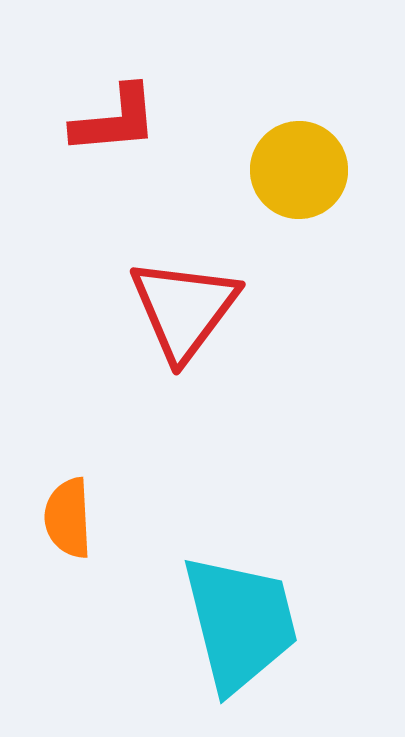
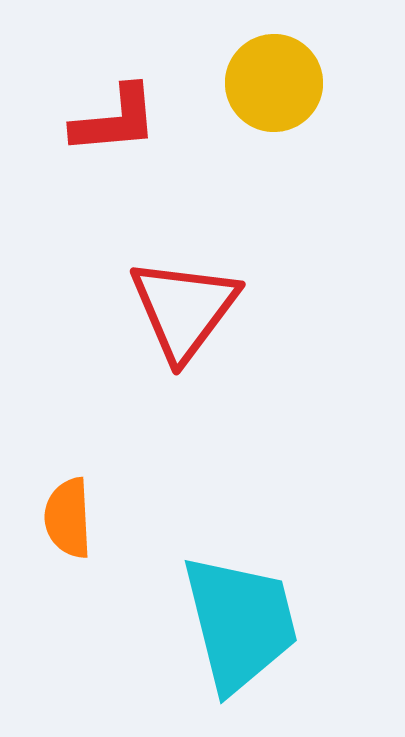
yellow circle: moved 25 px left, 87 px up
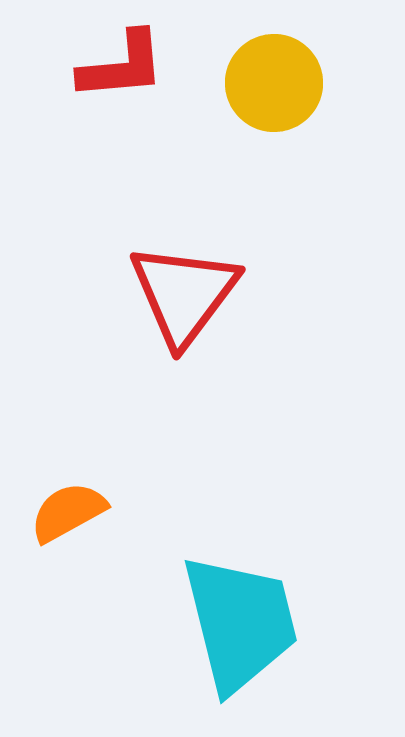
red L-shape: moved 7 px right, 54 px up
red triangle: moved 15 px up
orange semicircle: moved 6 px up; rotated 64 degrees clockwise
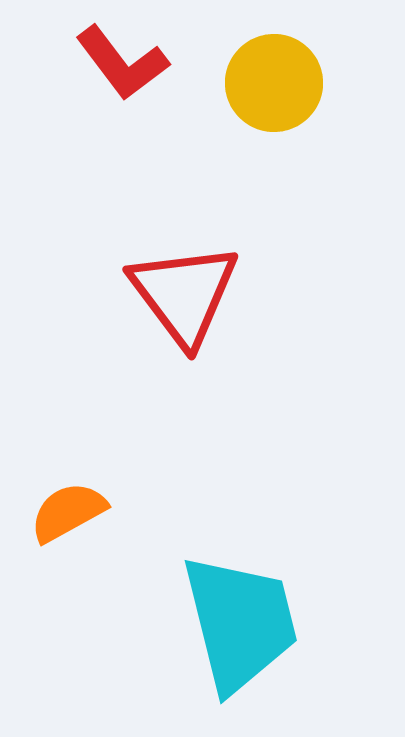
red L-shape: moved 3 px up; rotated 58 degrees clockwise
red triangle: rotated 14 degrees counterclockwise
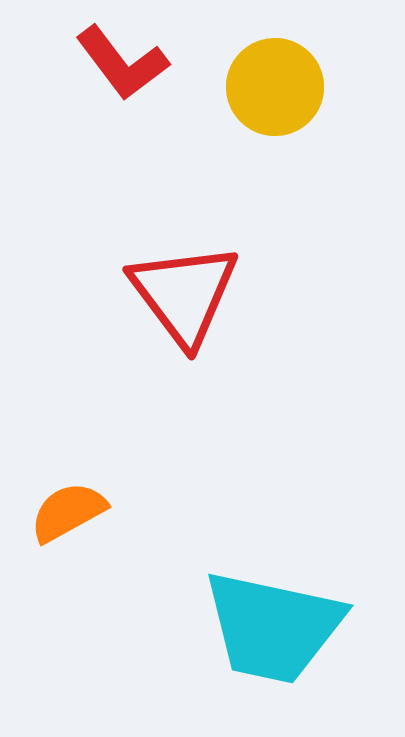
yellow circle: moved 1 px right, 4 px down
cyan trapezoid: moved 33 px right, 4 px down; rotated 116 degrees clockwise
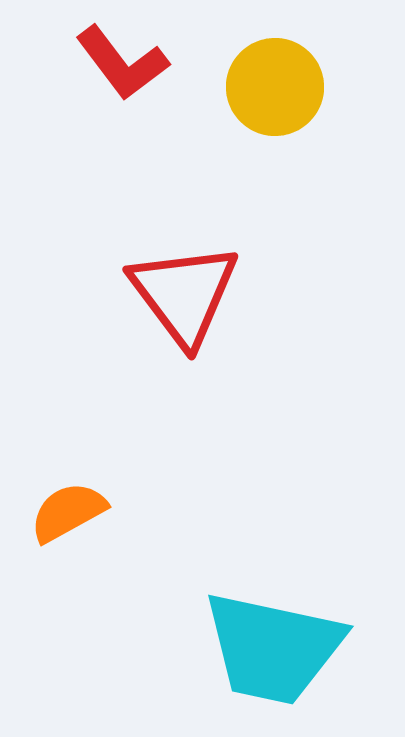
cyan trapezoid: moved 21 px down
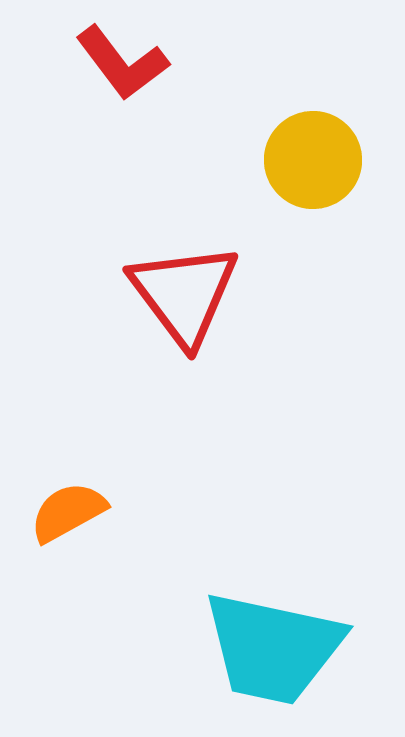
yellow circle: moved 38 px right, 73 px down
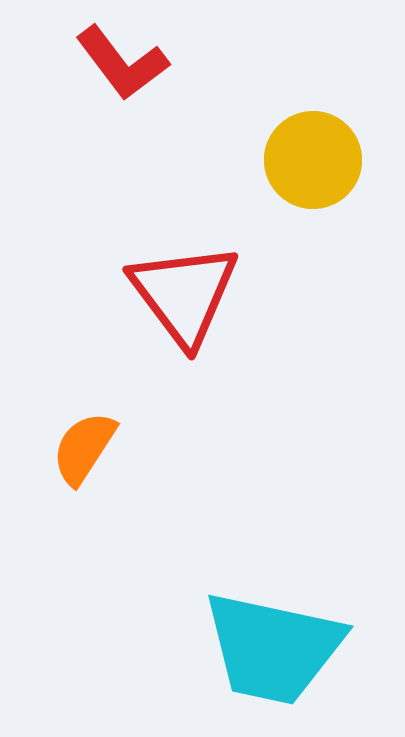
orange semicircle: moved 16 px right, 64 px up; rotated 28 degrees counterclockwise
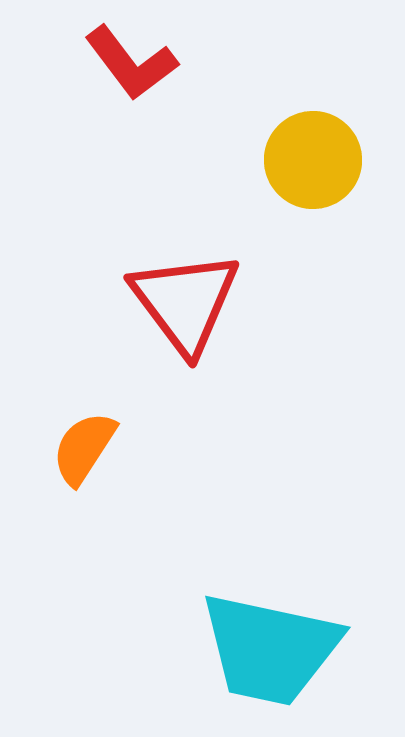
red L-shape: moved 9 px right
red triangle: moved 1 px right, 8 px down
cyan trapezoid: moved 3 px left, 1 px down
